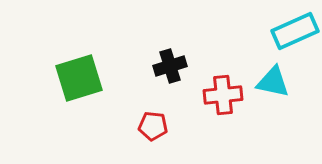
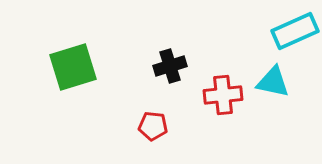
green square: moved 6 px left, 11 px up
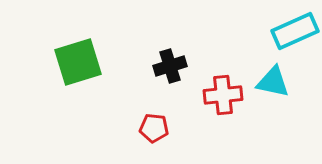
green square: moved 5 px right, 5 px up
red pentagon: moved 1 px right, 2 px down
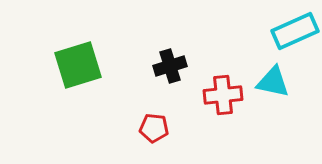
green square: moved 3 px down
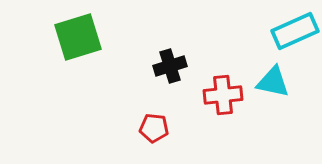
green square: moved 28 px up
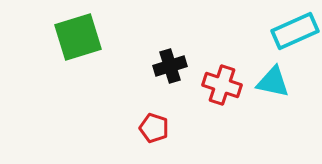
red cross: moved 1 px left, 10 px up; rotated 24 degrees clockwise
red pentagon: rotated 12 degrees clockwise
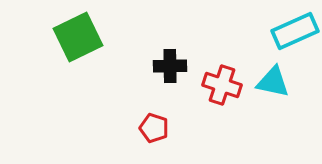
green square: rotated 9 degrees counterclockwise
black cross: rotated 16 degrees clockwise
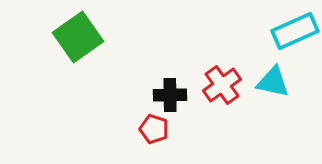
green square: rotated 9 degrees counterclockwise
black cross: moved 29 px down
red cross: rotated 36 degrees clockwise
red pentagon: moved 1 px down
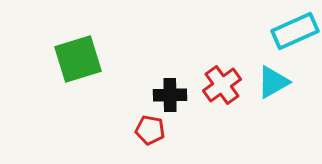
green square: moved 22 px down; rotated 18 degrees clockwise
cyan triangle: rotated 42 degrees counterclockwise
red pentagon: moved 4 px left, 1 px down; rotated 8 degrees counterclockwise
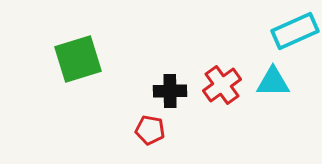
cyan triangle: rotated 30 degrees clockwise
black cross: moved 4 px up
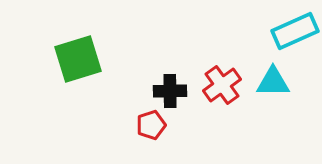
red pentagon: moved 1 px right, 5 px up; rotated 28 degrees counterclockwise
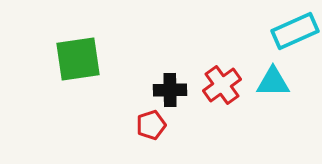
green square: rotated 9 degrees clockwise
black cross: moved 1 px up
